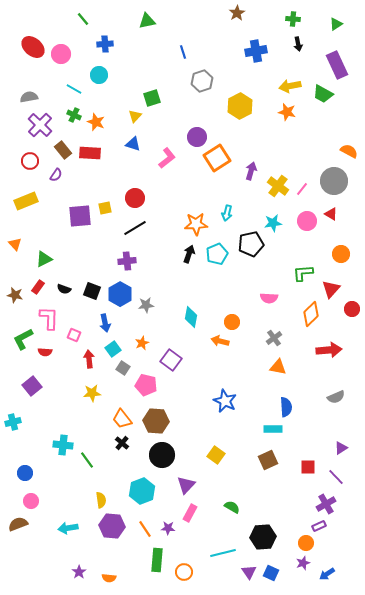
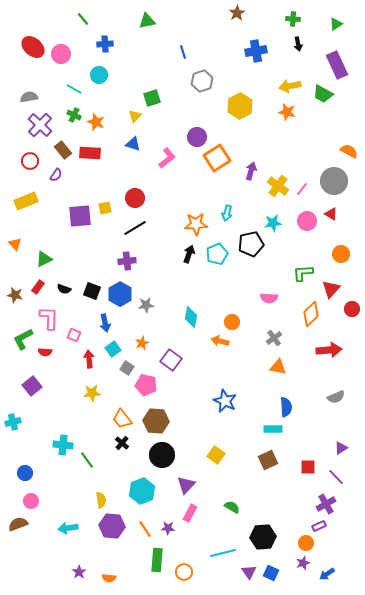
gray square at (123, 368): moved 4 px right
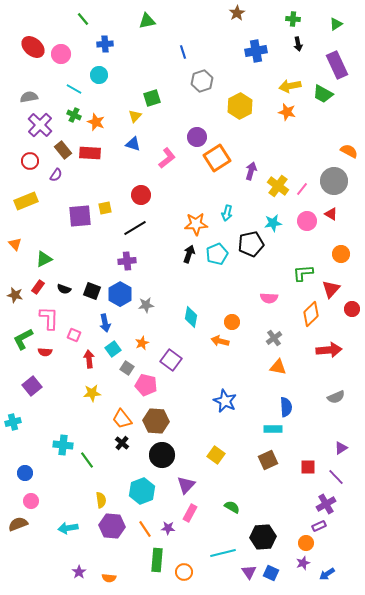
red circle at (135, 198): moved 6 px right, 3 px up
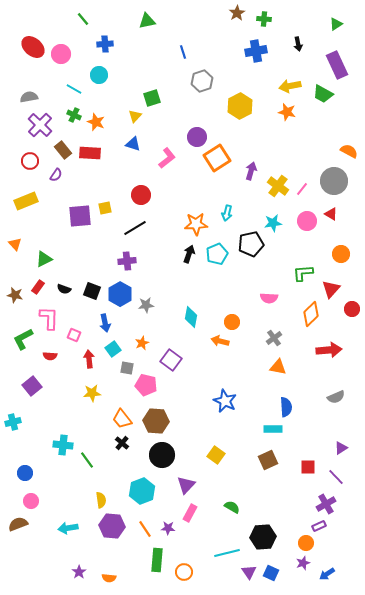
green cross at (293, 19): moved 29 px left
red semicircle at (45, 352): moved 5 px right, 4 px down
gray square at (127, 368): rotated 24 degrees counterclockwise
cyan line at (223, 553): moved 4 px right
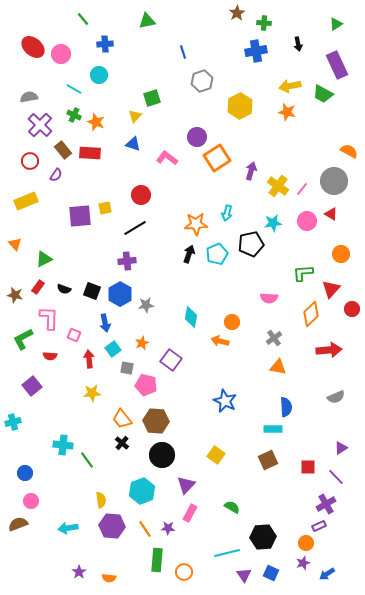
green cross at (264, 19): moved 4 px down
pink L-shape at (167, 158): rotated 105 degrees counterclockwise
purple triangle at (249, 572): moved 5 px left, 3 px down
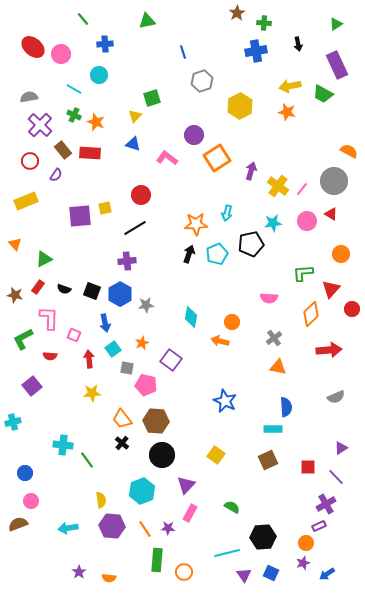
purple circle at (197, 137): moved 3 px left, 2 px up
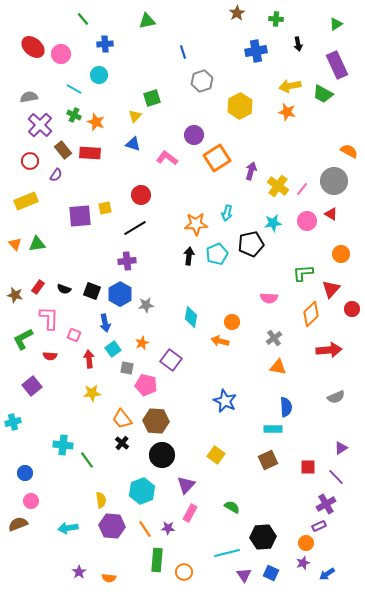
green cross at (264, 23): moved 12 px right, 4 px up
black arrow at (189, 254): moved 2 px down; rotated 12 degrees counterclockwise
green triangle at (44, 259): moved 7 px left, 15 px up; rotated 18 degrees clockwise
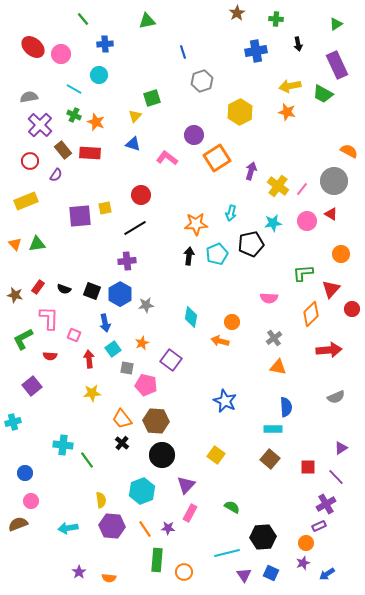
yellow hexagon at (240, 106): moved 6 px down
cyan arrow at (227, 213): moved 4 px right
brown square at (268, 460): moved 2 px right, 1 px up; rotated 24 degrees counterclockwise
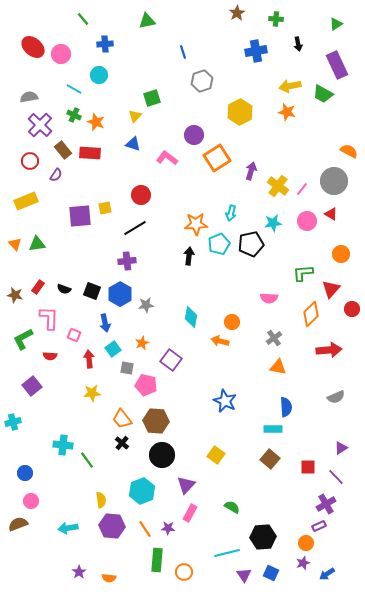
cyan pentagon at (217, 254): moved 2 px right, 10 px up
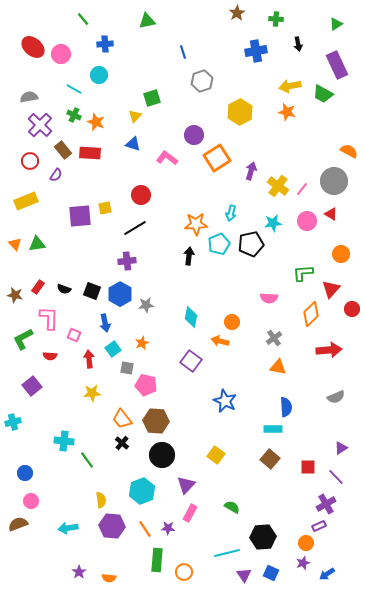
purple square at (171, 360): moved 20 px right, 1 px down
cyan cross at (63, 445): moved 1 px right, 4 px up
